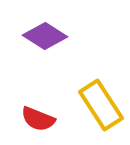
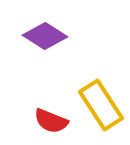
red semicircle: moved 13 px right, 2 px down
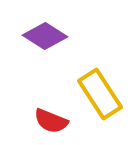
yellow rectangle: moved 1 px left, 11 px up
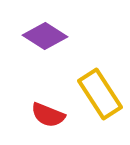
red semicircle: moved 3 px left, 6 px up
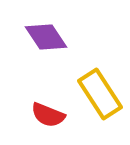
purple diamond: moved 1 px right, 1 px down; rotated 24 degrees clockwise
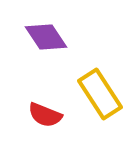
red semicircle: moved 3 px left
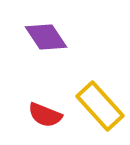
yellow rectangle: moved 12 px down; rotated 9 degrees counterclockwise
